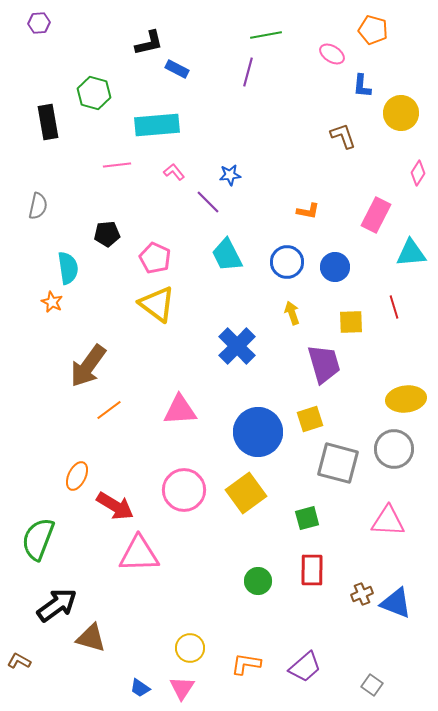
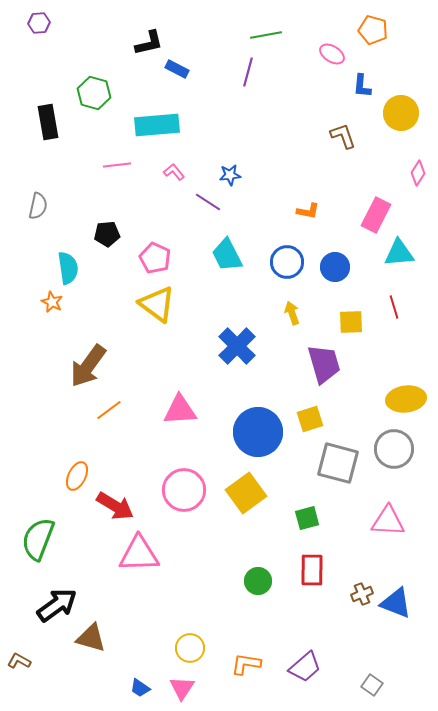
purple line at (208, 202): rotated 12 degrees counterclockwise
cyan triangle at (411, 253): moved 12 px left
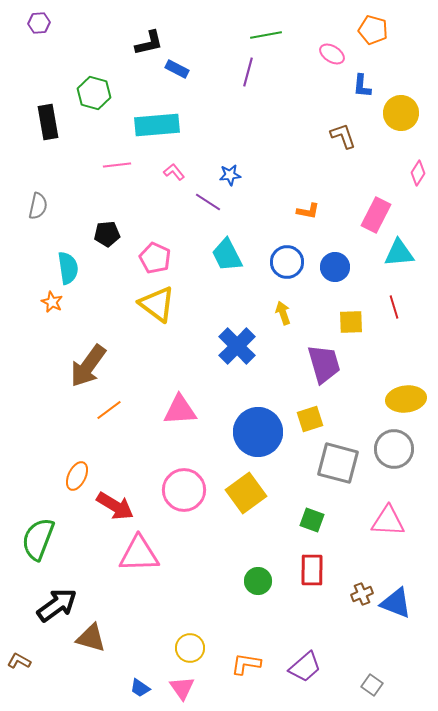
yellow arrow at (292, 313): moved 9 px left
green square at (307, 518): moved 5 px right, 2 px down; rotated 35 degrees clockwise
pink triangle at (182, 688): rotated 8 degrees counterclockwise
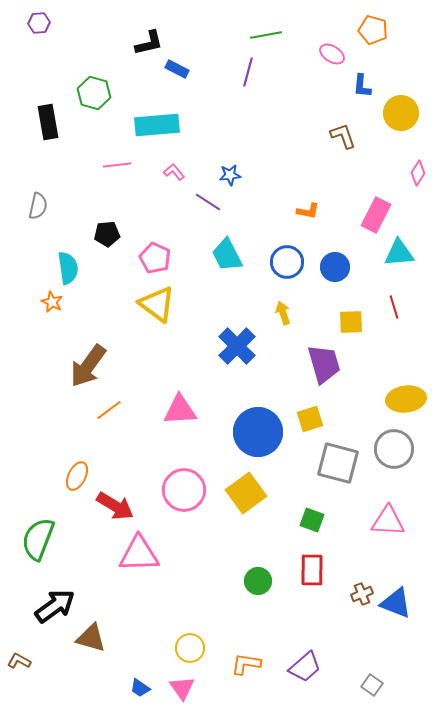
black arrow at (57, 605): moved 2 px left, 1 px down
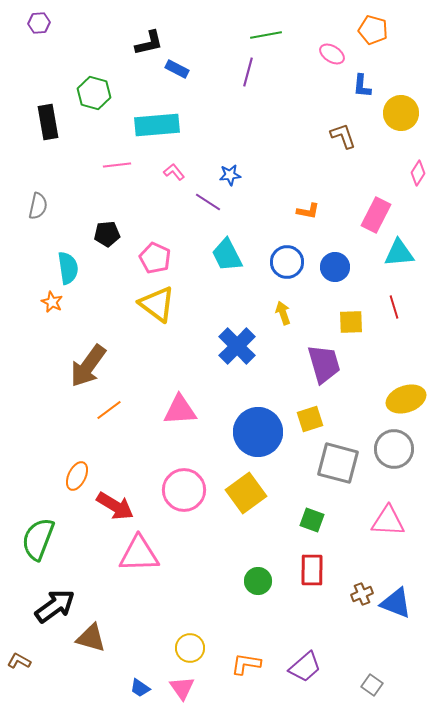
yellow ellipse at (406, 399): rotated 12 degrees counterclockwise
